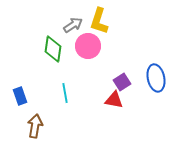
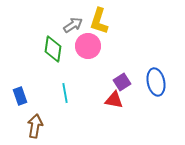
blue ellipse: moved 4 px down
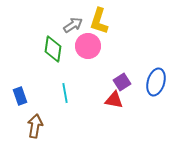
blue ellipse: rotated 28 degrees clockwise
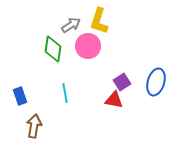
gray arrow: moved 2 px left
brown arrow: moved 1 px left
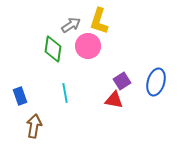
purple square: moved 1 px up
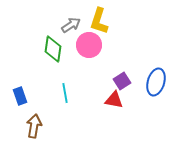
pink circle: moved 1 px right, 1 px up
